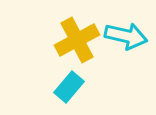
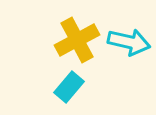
cyan arrow: moved 3 px right, 6 px down
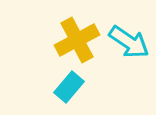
cyan arrow: rotated 21 degrees clockwise
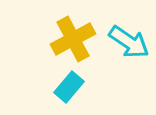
yellow cross: moved 4 px left, 1 px up
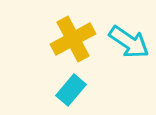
cyan rectangle: moved 2 px right, 3 px down
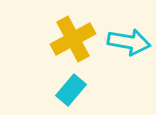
cyan arrow: rotated 24 degrees counterclockwise
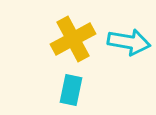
cyan rectangle: rotated 28 degrees counterclockwise
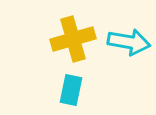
yellow cross: rotated 12 degrees clockwise
